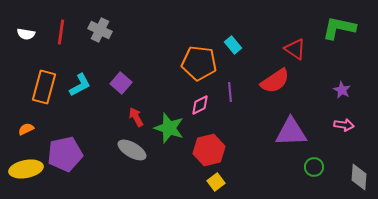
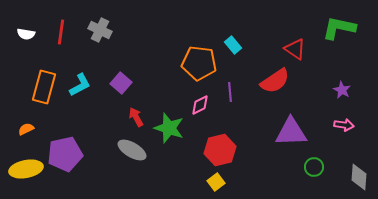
red hexagon: moved 11 px right
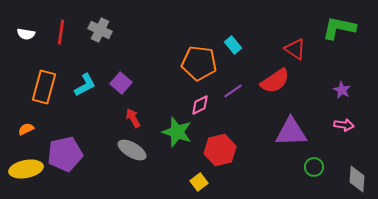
cyan L-shape: moved 5 px right
purple line: moved 3 px right, 1 px up; rotated 60 degrees clockwise
red arrow: moved 3 px left, 1 px down
green star: moved 8 px right, 4 px down
gray diamond: moved 2 px left, 2 px down
yellow square: moved 17 px left
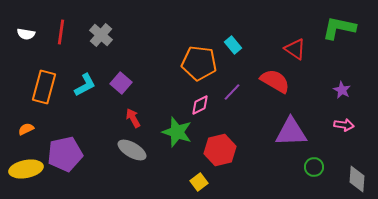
gray cross: moved 1 px right, 5 px down; rotated 15 degrees clockwise
red semicircle: rotated 116 degrees counterclockwise
purple line: moved 1 px left, 1 px down; rotated 12 degrees counterclockwise
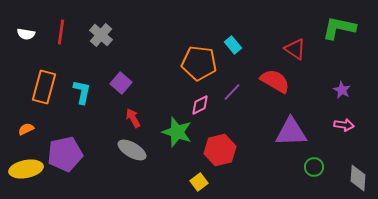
cyan L-shape: moved 3 px left, 7 px down; rotated 50 degrees counterclockwise
gray diamond: moved 1 px right, 1 px up
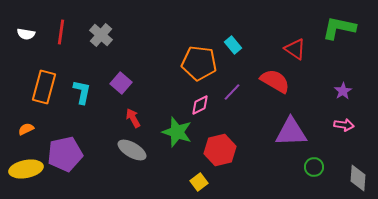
purple star: moved 1 px right, 1 px down; rotated 12 degrees clockwise
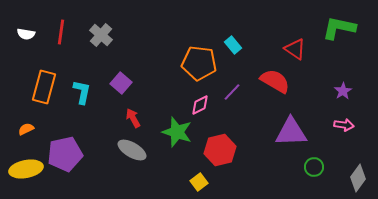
gray diamond: rotated 32 degrees clockwise
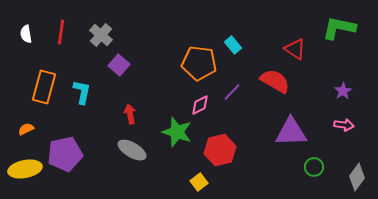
white semicircle: rotated 72 degrees clockwise
purple square: moved 2 px left, 18 px up
red arrow: moved 3 px left, 4 px up; rotated 18 degrees clockwise
yellow ellipse: moved 1 px left
gray diamond: moved 1 px left, 1 px up
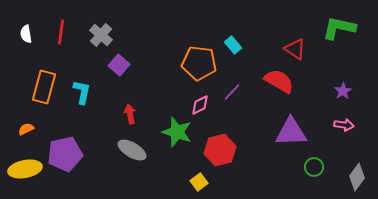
red semicircle: moved 4 px right
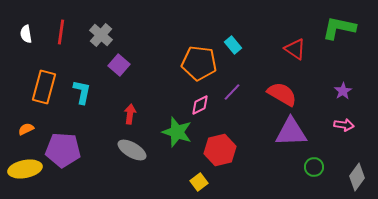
red semicircle: moved 3 px right, 13 px down
red arrow: rotated 18 degrees clockwise
purple pentagon: moved 2 px left, 4 px up; rotated 16 degrees clockwise
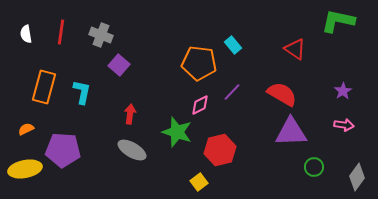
green L-shape: moved 1 px left, 7 px up
gray cross: rotated 20 degrees counterclockwise
